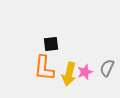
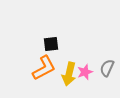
orange L-shape: rotated 124 degrees counterclockwise
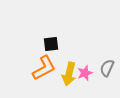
pink star: moved 1 px down
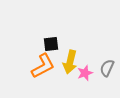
orange L-shape: moved 1 px left, 2 px up
yellow arrow: moved 1 px right, 12 px up
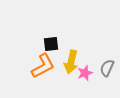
yellow arrow: moved 1 px right
